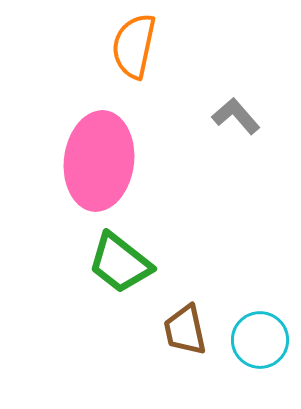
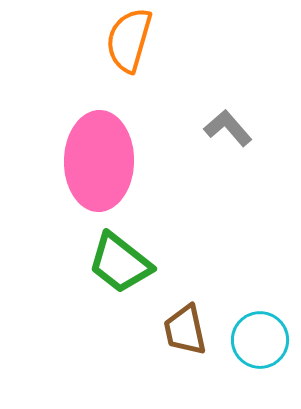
orange semicircle: moved 5 px left, 6 px up; rotated 4 degrees clockwise
gray L-shape: moved 8 px left, 12 px down
pink ellipse: rotated 6 degrees counterclockwise
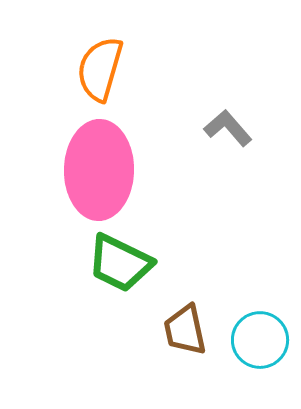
orange semicircle: moved 29 px left, 29 px down
pink ellipse: moved 9 px down
green trapezoid: rotated 12 degrees counterclockwise
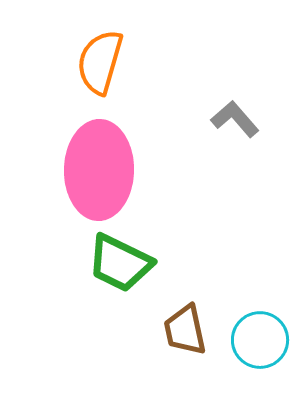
orange semicircle: moved 7 px up
gray L-shape: moved 7 px right, 9 px up
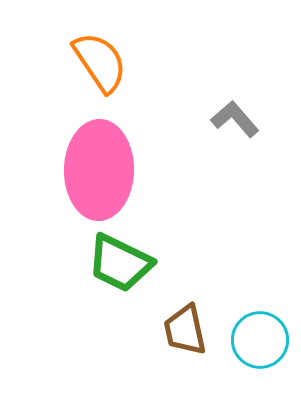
orange semicircle: rotated 130 degrees clockwise
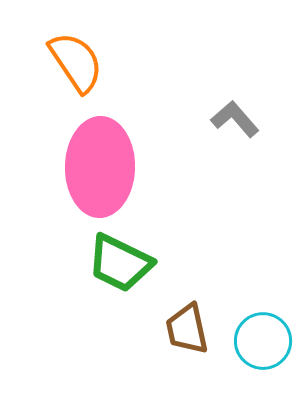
orange semicircle: moved 24 px left
pink ellipse: moved 1 px right, 3 px up
brown trapezoid: moved 2 px right, 1 px up
cyan circle: moved 3 px right, 1 px down
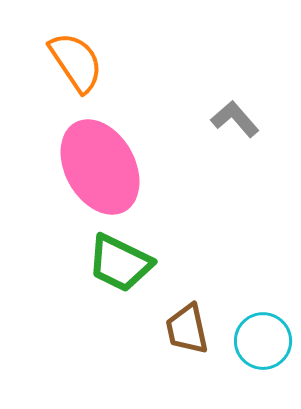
pink ellipse: rotated 30 degrees counterclockwise
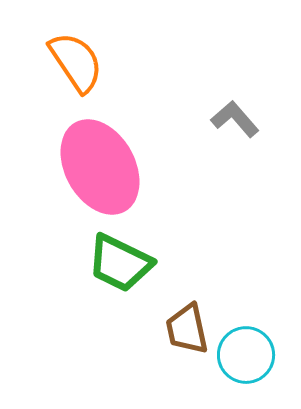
cyan circle: moved 17 px left, 14 px down
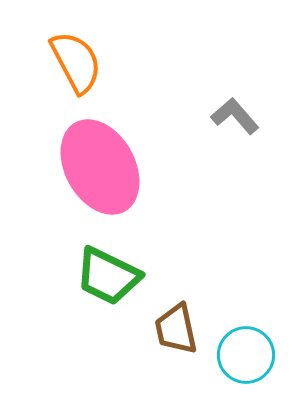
orange semicircle: rotated 6 degrees clockwise
gray L-shape: moved 3 px up
green trapezoid: moved 12 px left, 13 px down
brown trapezoid: moved 11 px left
